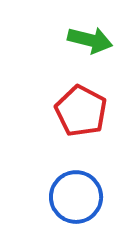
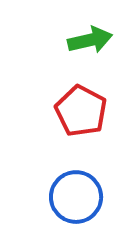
green arrow: rotated 27 degrees counterclockwise
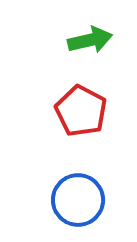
blue circle: moved 2 px right, 3 px down
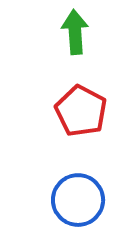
green arrow: moved 15 px left, 8 px up; rotated 81 degrees counterclockwise
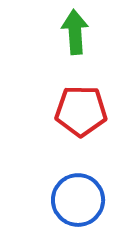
red pentagon: rotated 27 degrees counterclockwise
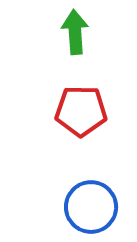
blue circle: moved 13 px right, 7 px down
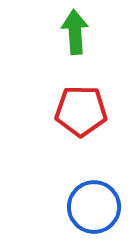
blue circle: moved 3 px right
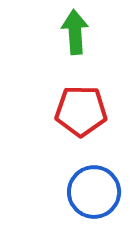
blue circle: moved 15 px up
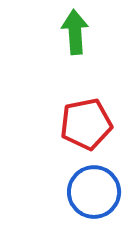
red pentagon: moved 5 px right, 13 px down; rotated 12 degrees counterclockwise
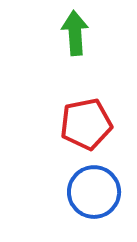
green arrow: moved 1 px down
